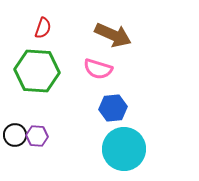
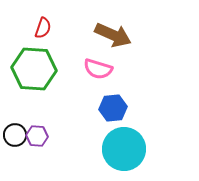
green hexagon: moved 3 px left, 2 px up
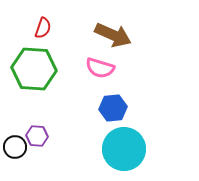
pink semicircle: moved 2 px right, 1 px up
black circle: moved 12 px down
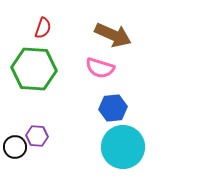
cyan circle: moved 1 px left, 2 px up
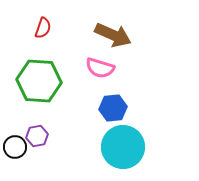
green hexagon: moved 5 px right, 12 px down
purple hexagon: rotated 15 degrees counterclockwise
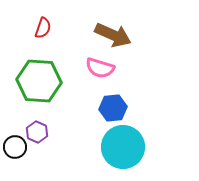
purple hexagon: moved 4 px up; rotated 25 degrees counterclockwise
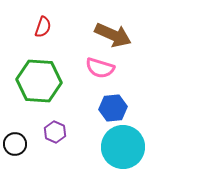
red semicircle: moved 1 px up
purple hexagon: moved 18 px right
black circle: moved 3 px up
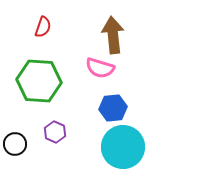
brown arrow: rotated 120 degrees counterclockwise
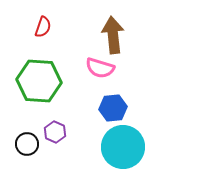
black circle: moved 12 px right
